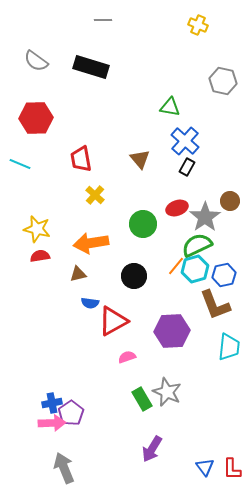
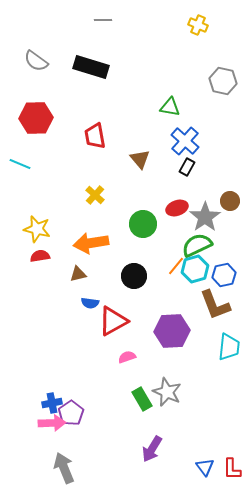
red trapezoid at (81, 159): moved 14 px right, 23 px up
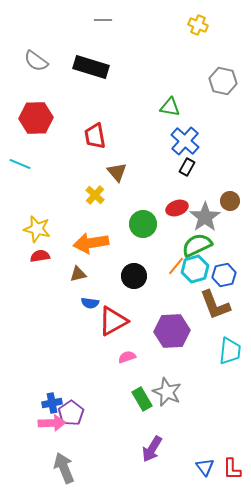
brown triangle at (140, 159): moved 23 px left, 13 px down
cyan trapezoid at (229, 347): moved 1 px right, 4 px down
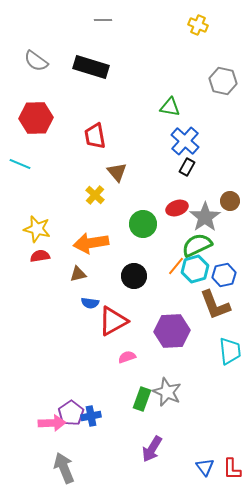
cyan trapezoid at (230, 351): rotated 12 degrees counterclockwise
green rectangle at (142, 399): rotated 50 degrees clockwise
blue cross at (52, 403): moved 39 px right, 13 px down
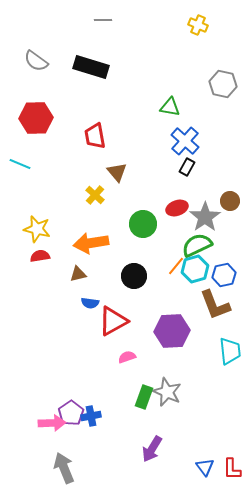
gray hexagon at (223, 81): moved 3 px down
green rectangle at (142, 399): moved 2 px right, 2 px up
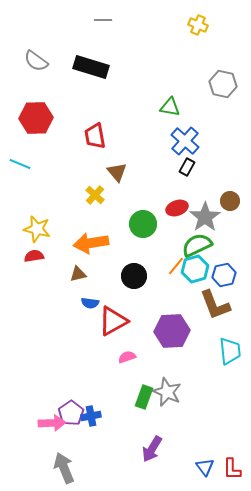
red semicircle at (40, 256): moved 6 px left
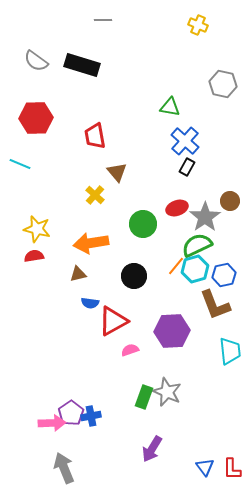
black rectangle at (91, 67): moved 9 px left, 2 px up
pink semicircle at (127, 357): moved 3 px right, 7 px up
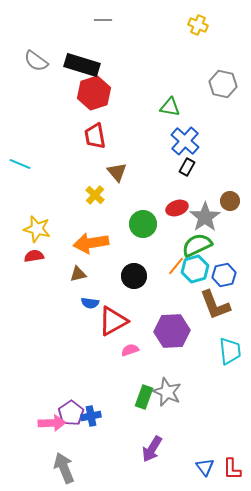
red hexagon at (36, 118): moved 58 px right, 25 px up; rotated 16 degrees counterclockwise
